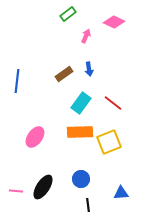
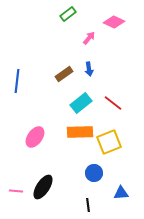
pink arrow: moved 3 px right, 2 px down; rotated 16 degrees clockwise
cyan rectangle: rotated 15 degrees clockwise
blue circle: moved 13 px right, 6 px up
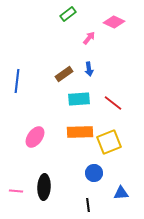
cyan rectangle: moved 2 px left, 4 px up; rotated 35 degrees clockwise
black ellipse: moved 1 px right; rotated 30 degrees counterclockwise
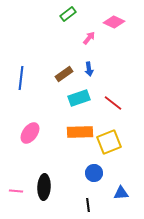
blue line: moved 4 px right, 3 px up
cyan rectangle: moved 1 px up; rotated 15 degrees counterclockwise
pink ellipse: moved 5 px left, 4 px up
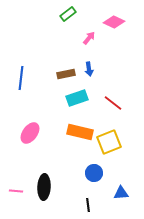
brown rectangle: moved 2 px right; rotated 24 degrees clockwise
cyan rectangle: moved 2 px left
orange rectangle: rotated 15 degrees clockwise
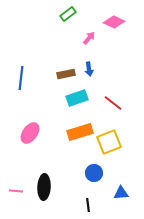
orange rectangle: rotated 30 degrees counterclockwise
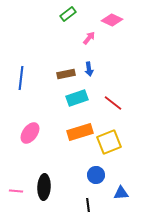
pink diamond: moved 2 px left, 2 px up
blue circle: moved 2 px right, 2 px down
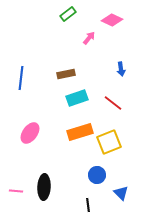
blue arrow: moved 32 px right
blue circle: moved 1 px right
blue triangle: rotated 49 degrees clockwise
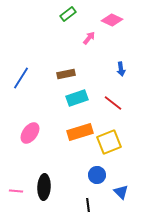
blue line: rotated 25 degrees clockwise
blue triangle: moved 1 px up
